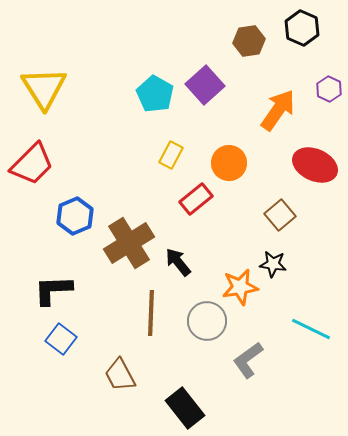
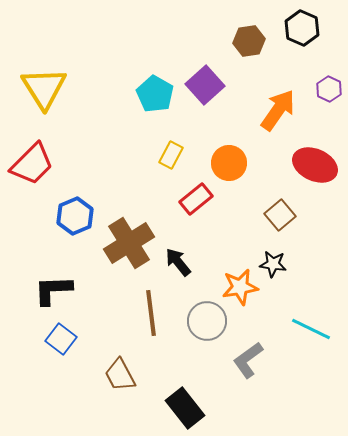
brown line: rotated 9 degrees counterclockwise
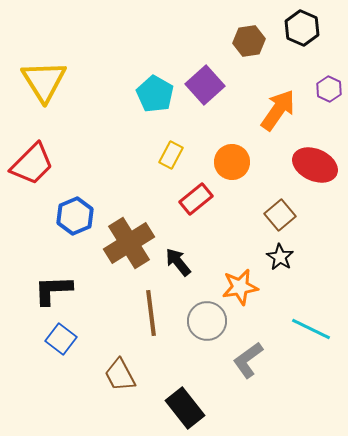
yellow triangle: moved 7 px up
orange circle: moved 3 px right, 1 px up
black star: moved 7 px right, 7 px up; rotated 24 degrees clockwise
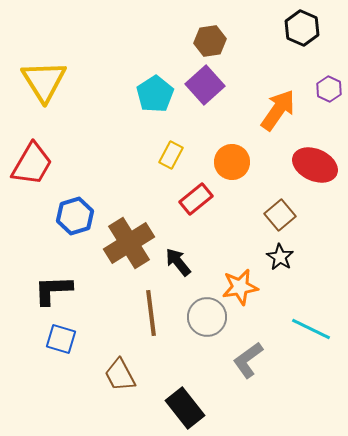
brown hexagon: moved 39 px left
cyan pentagon: rotated 9 degrees clockwise
red trapezoid: rotated 15 degrees counterclockwise
blue hexagon: rotated 6 degrees clockwise
gray circle: moved 4 px up
blue square: rotated 20 degrees counterclockwise
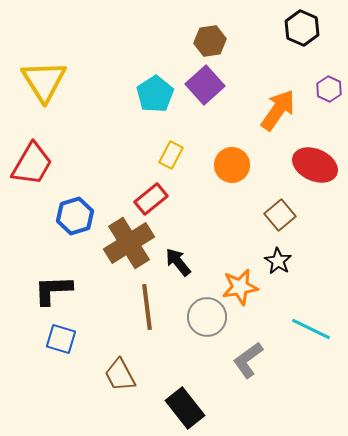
orange circle: moved 3 px down
red rectangle: moved 45 px left
black star: moved 2 px left, 4 px down
brown line: moved 4 px left, 6 px up
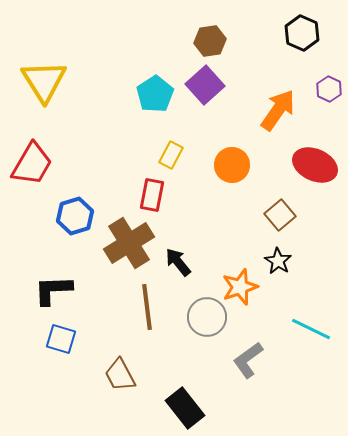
black hexagon: moved 5 px down
red rectangle: moved 1 px right, 4 px up; rotated 40 degrees counterclockwise
orange star: rotated 9 degrees counterclockwise
